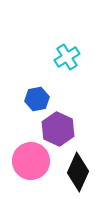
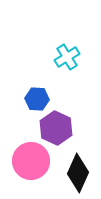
blue hexagon: rotated 15 degrees clockwise
purple hexagon: moved 2 px left, 1 px up
black diamond: moved 1 px down
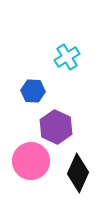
blue hexagon: moved 4 px left, 8 px up
purple hexagon: moved 1 px up
